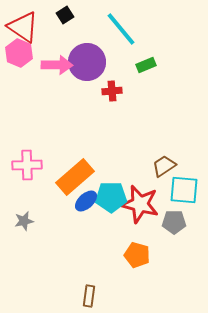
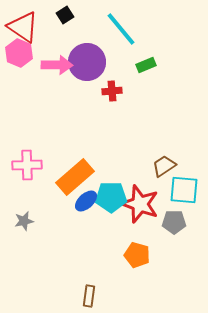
red star: rotated 6 degrees clockwise
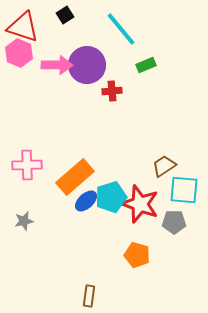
red triangle: rotated 16 degrees counterclockwise
purple circle: moved 3 px down
cyan pentagon: rotated 16 degrees counterclockwise
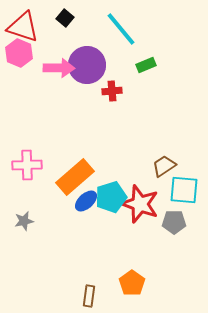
black square: moved 3 px down; rotated 18 degrees counterclockwise
pink arrow: moved 2 px right, 3 px down
orange pentagon: moved 5 px left, 28 px down; rotated 20 degrees clockwise
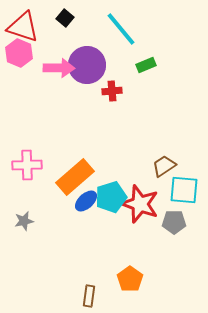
orange pentagon: moved 2 px left, 4 px up
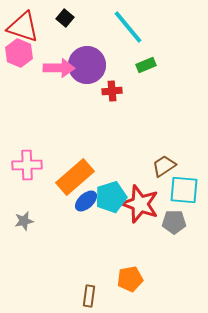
cyan line: moved 7 px right, 2 px up
orange pentagon: rotated 25 degrees clockwise
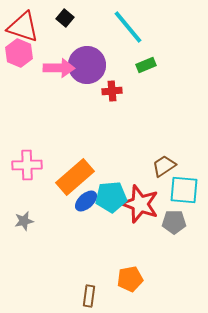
cyan pentagon: rotated 12 degrees clockwise
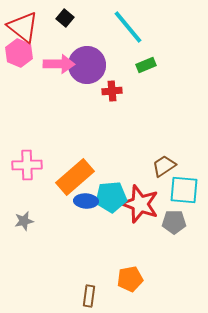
red triangle: rotated 20 degrees clockwise
pink arrow: moved 4 px up
blue ellipse: rotated 45 degrees clockwise
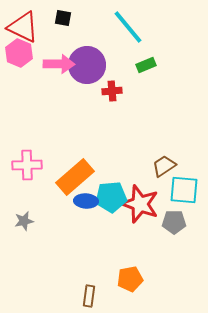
black square: moved 2 px left; rotated 30 degrees counterclockwise
red triangle: rotated 12 degrees counterclockwise
